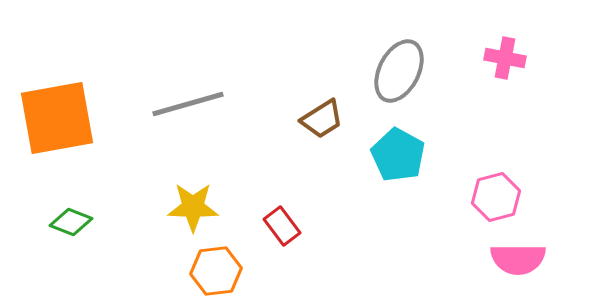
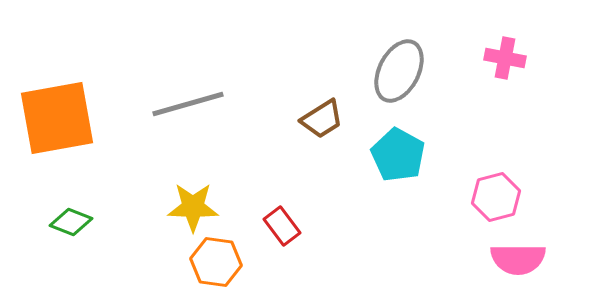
orange hexagon: moved 9 px up; rotated 15 degrees clockwise
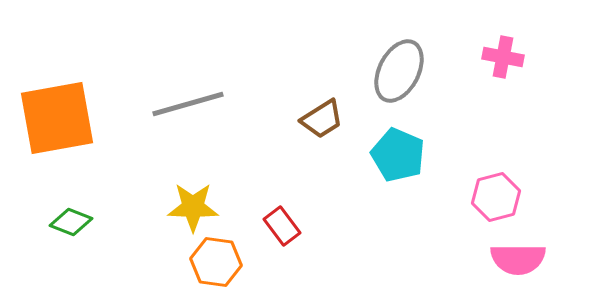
pink cross: moved 2 px left, 1 px up
cyan pentagon: rotated 6 degrees counterclockwise
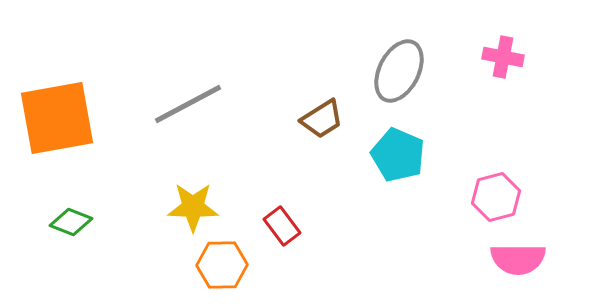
gray line: rotated 12 degrees counterclockwise
orange hexagon: moved 6 px right, 3 px down; rotated 9 degrees counterclockwise
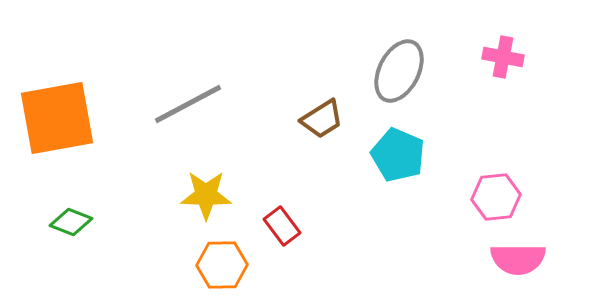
pink hexagon: rotated 9 degrees clockwise
yellow star: moved 13 px right, 12 px up
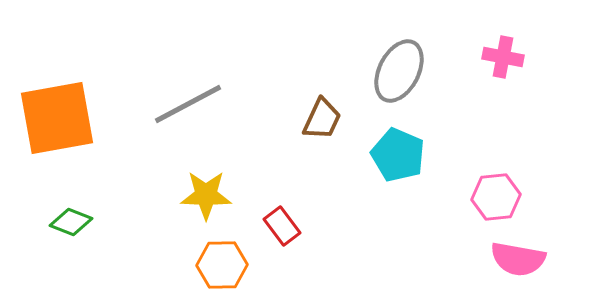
brown trapezoid: rotated 33 degrees counterclockwise
pink semicircle: rotated 10 degrees clockwise
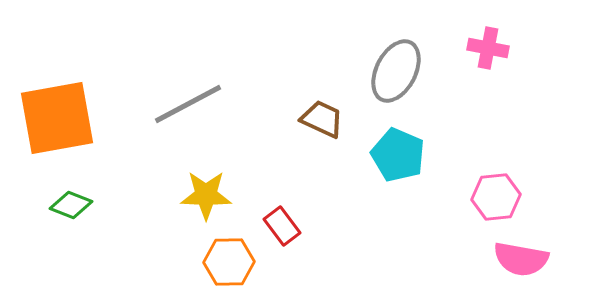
pink cross: moved 15 px left, 9 px up
gray ellipse: moved 3 px left
brown trapezoid: rotated 90 degrees counterclockwise
green diamond: moved 17 px up
pink semicircle: moved 3 px right
orange hexagon: moved 7 px right, 3 px up
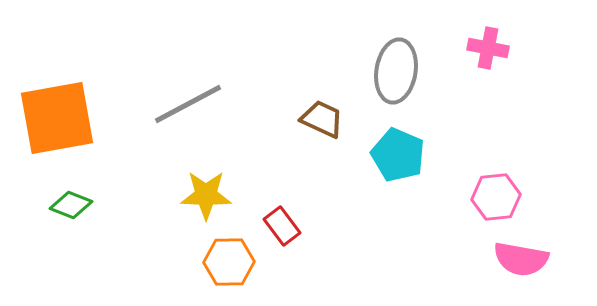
gray ellipse: rotated 18 degrees counterclockwise
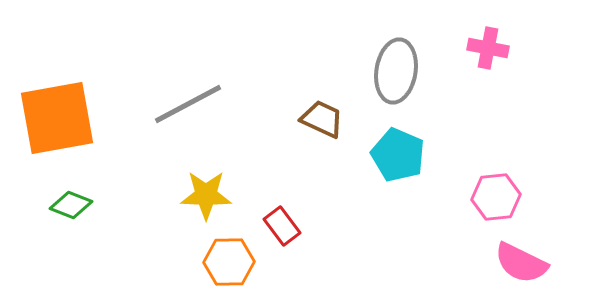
pink semicircle: moved 4 px down; rotated 16 degrees clockwise
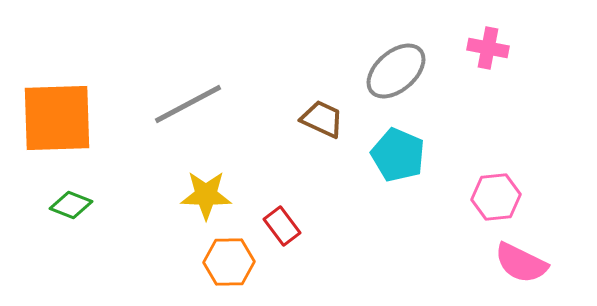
gray ellipse: rotated 40 degrees clockwise
orange square: rotated 8 degrees clockwise
